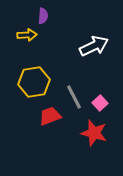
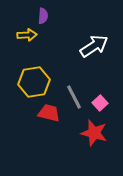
white arrow: rotated 8 degrees counterclockwise
red trapezoid: moved 1 px left, 3 px up; rotated 35 degrees clockwise
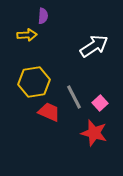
red trapezoid: moved 1 px up; rotated 10 degrees clockwise
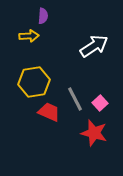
yellow arrow: moved 2 px right, 1 px down
gray line: moved 1 px right, 2 px down
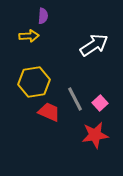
white arrow: moved 1 px up
red star: moved 1 px right, 2 px down; rotated 24 degrees counterclockwise
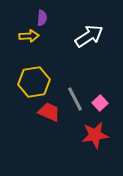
purple semicircle: moved 1 px left, 2 px down
white arrow: moved 5 px left, 9 px up
